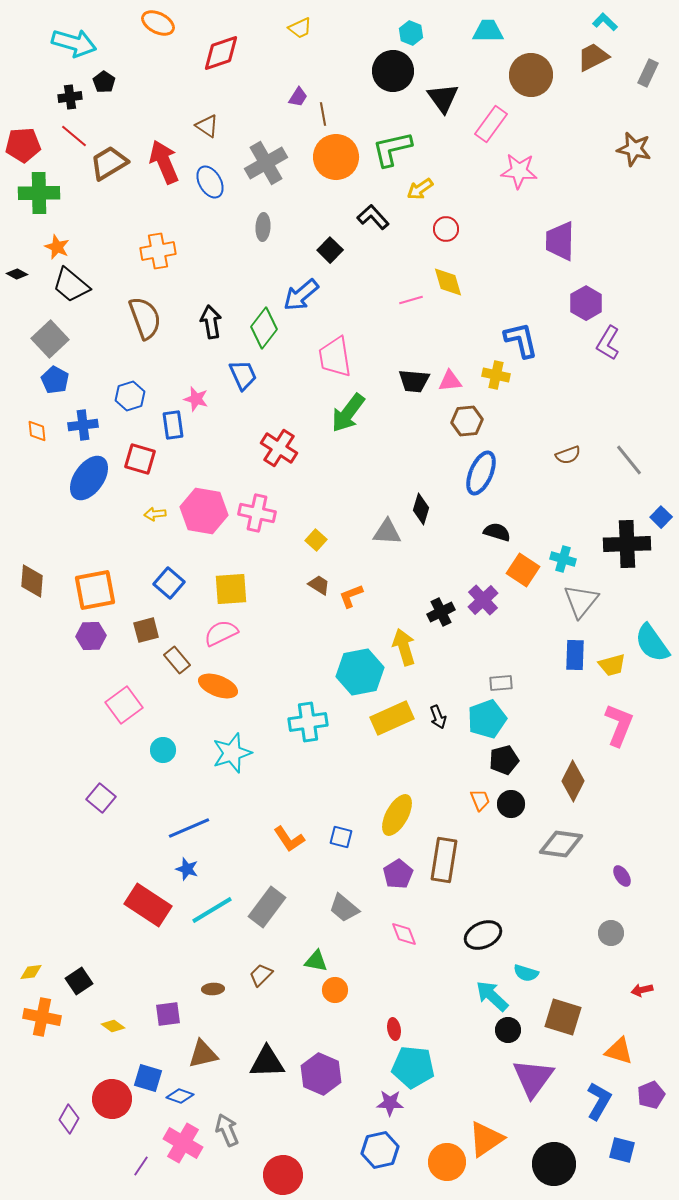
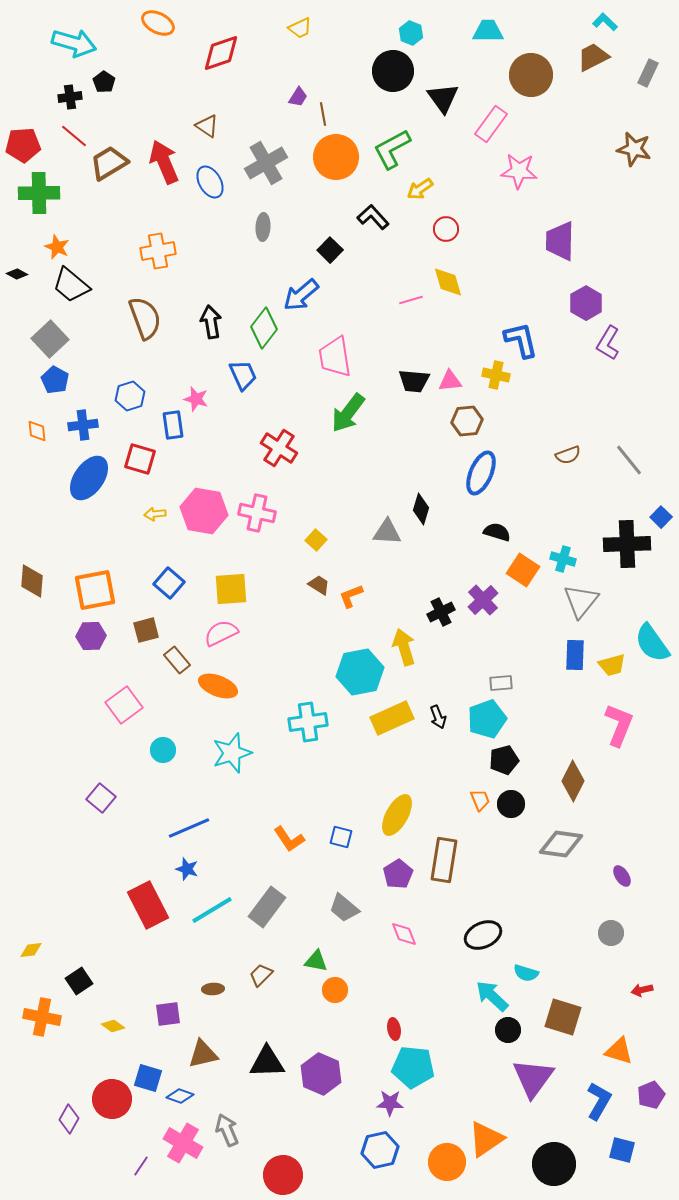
green L-shape at (392, 149): rotated 15 degrees counterclockwise
red rectangle at (148, 905): rotated 30 degrees clockwise
yellow diamond at (31, 972): moved 22 px up
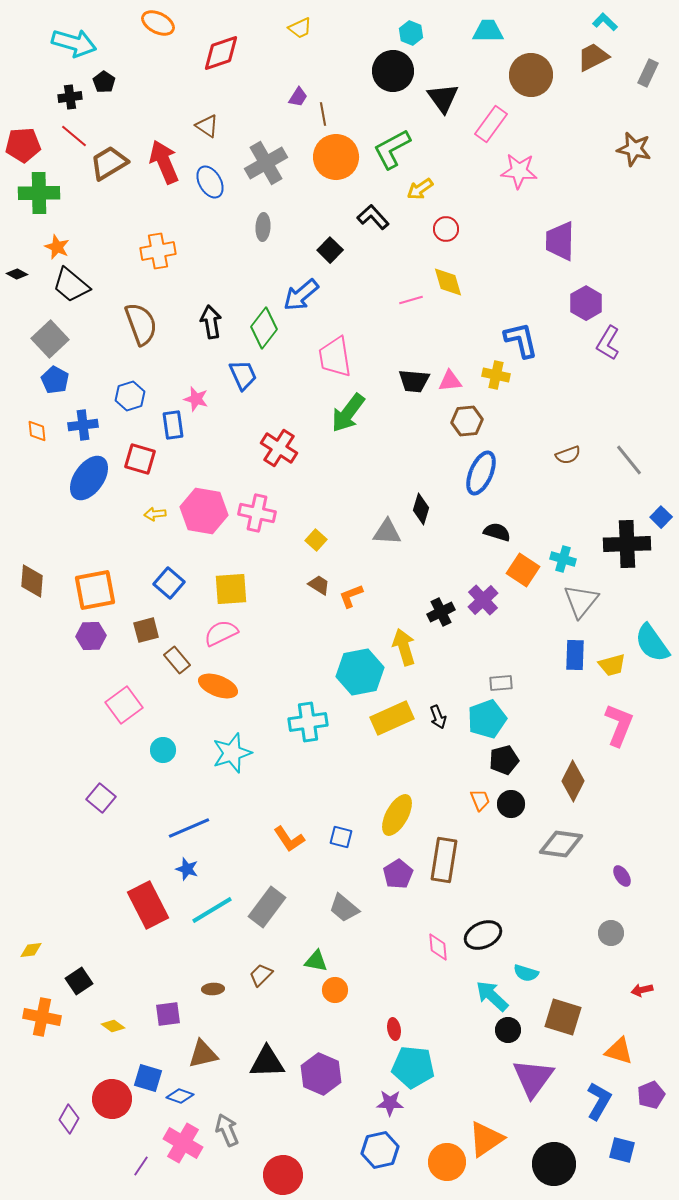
brown semicircle at (145, 318): moved 4 px left, 6 px down
pink diamond at (404, 934): moved 34 px right, 13 px down; rotated 16 degrees clockwise
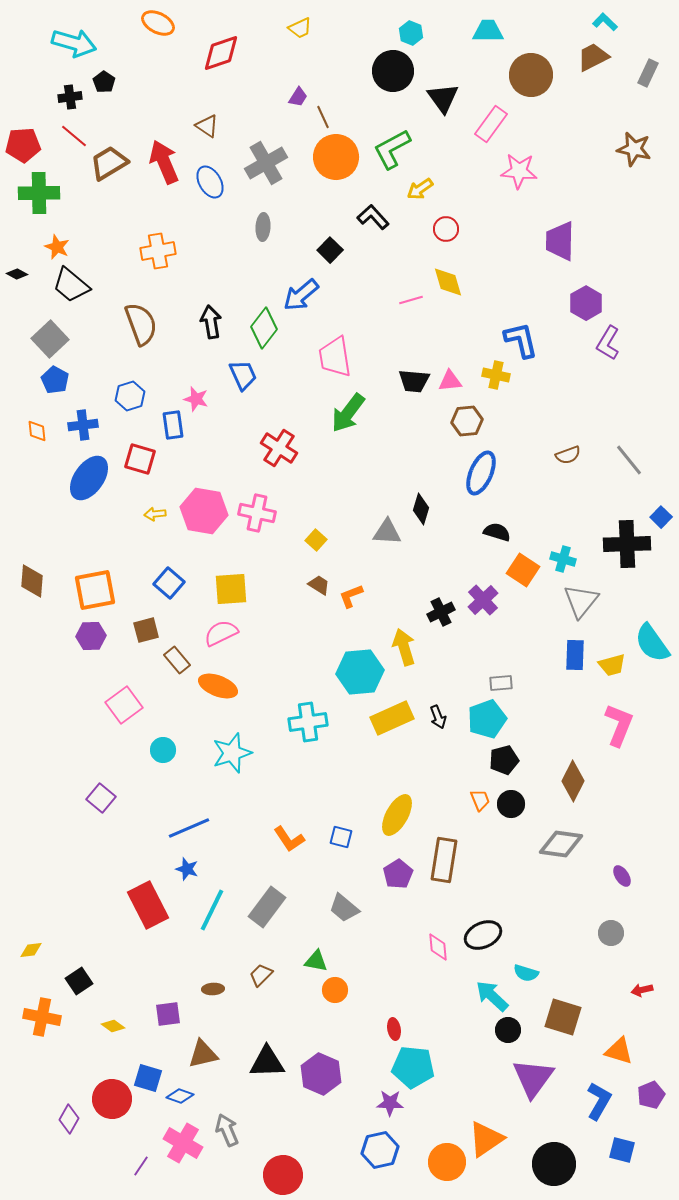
brown line at (323, 114): moved 3 px down; rotated 15 degrees counterclockwise
cyan hexagon at (360, 672): rotated 6 degrees clockwise
cyan line at (212, 910): rotated 33 degrees counterclockwise
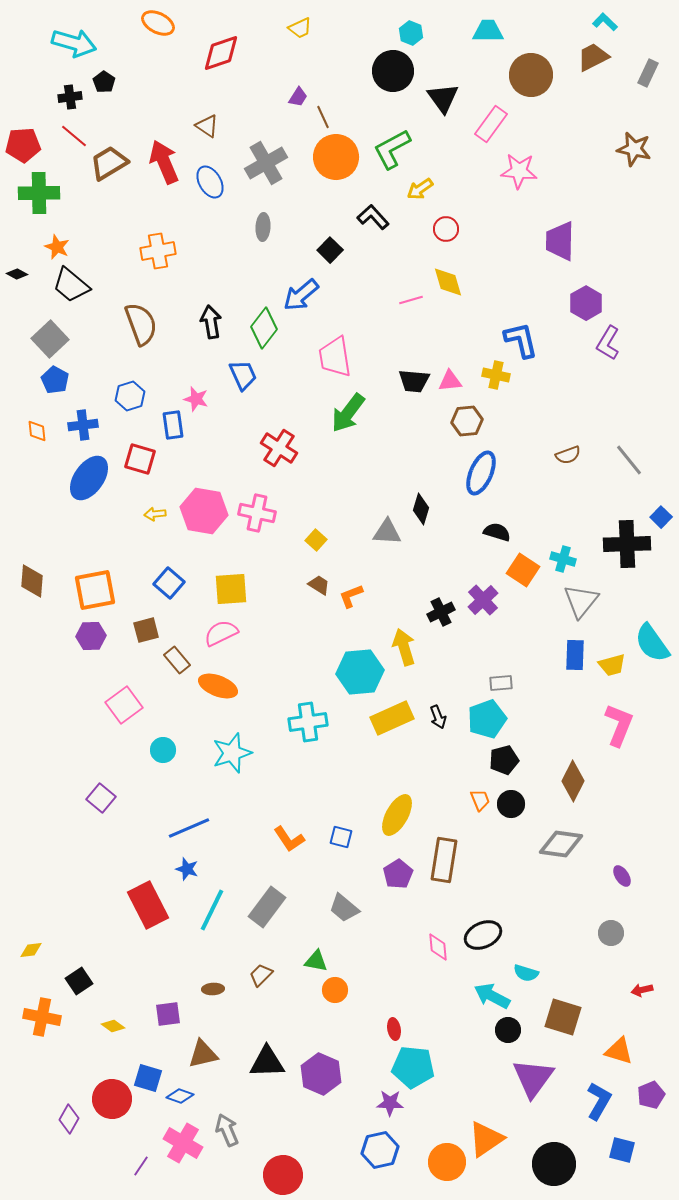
cyan arrow at (492, 996): rotated 15 degrees counterclockwise
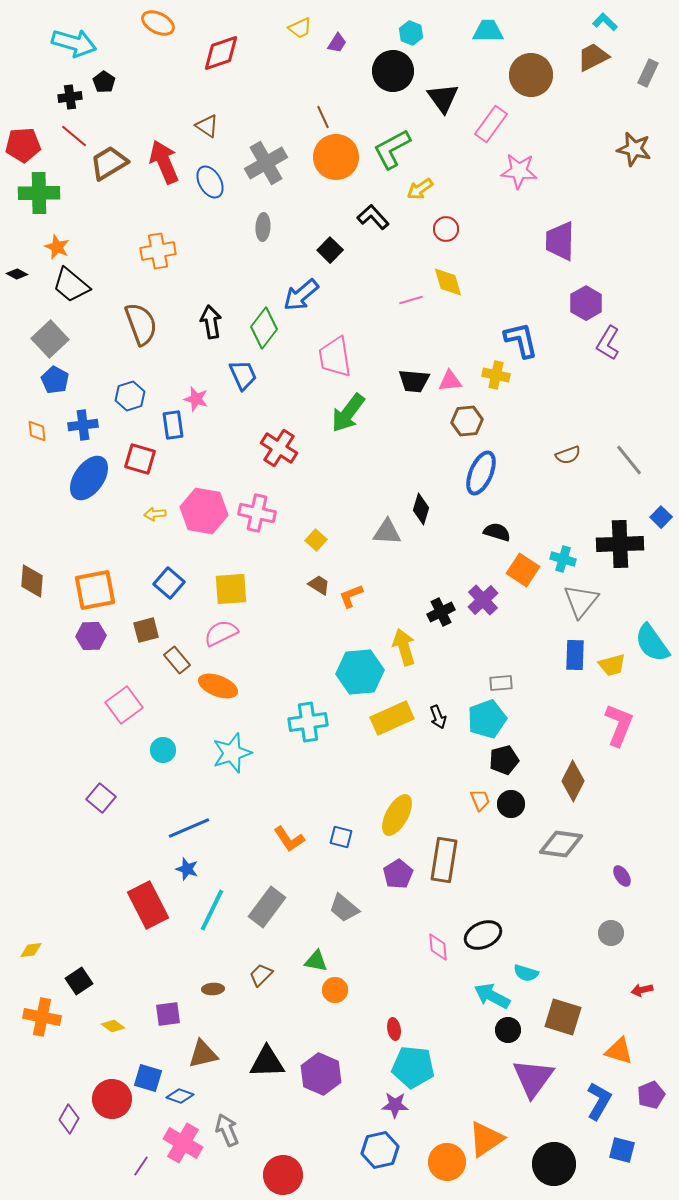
purple trapezoid at (298, 97): moved 39 px right, 54 px up
black cross at (627, 544): moved 7 px left
purple star at (390, 1103): moved 5 px right, 2 px down
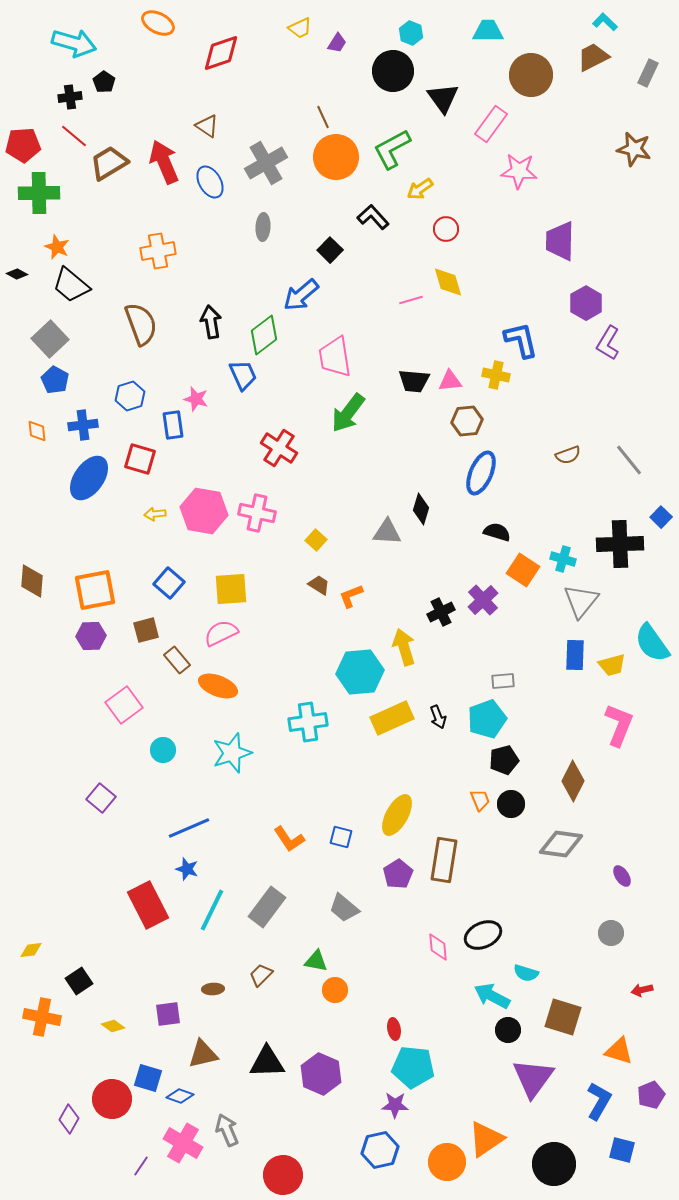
green diamond at (264, 328): moved 7 px down; rotated 15 degrees clockwise
gray rectangle at (501, 683): moved 2 px right, 2 px up
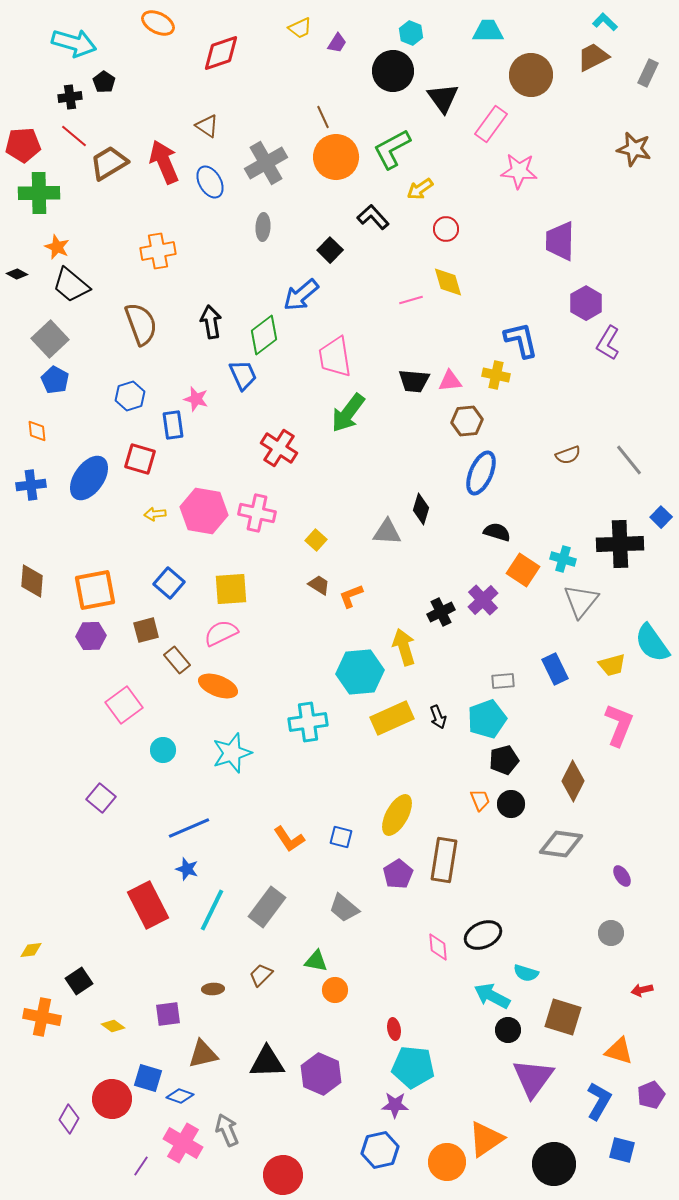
blue cross at (83, 425): moved 52 px left, 60 px down
blue rectangle at (575, 655): moved 20 px left, 14 px down; rotated 28 degrees counterclockwise
